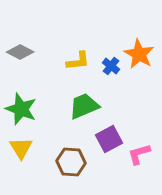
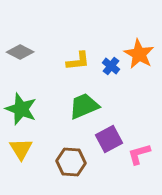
yellow triangle: moved 1 px down
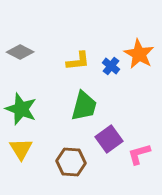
green trapezoid: rotated 128 degrees clockwise
purple square: rotated 8 degrees counterclockwise
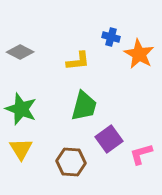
blue cross: moved 29 px up; rotated 24 degrees counterclockwise
pink L-shape: moved 2 px right
